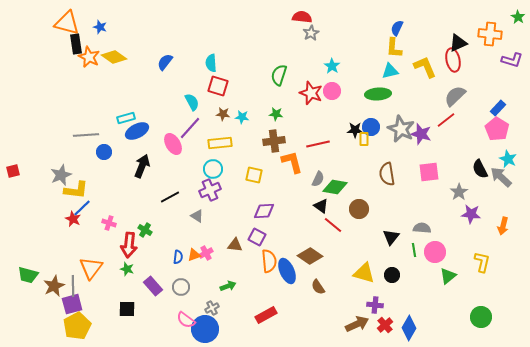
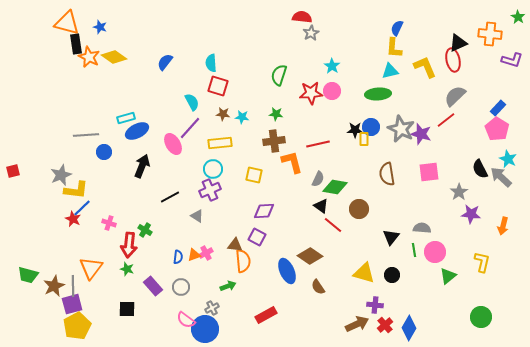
red star at (311, 93): rotated 25 degrees counterclockwise
orange semicircle at (269, 261): moved 26 px left
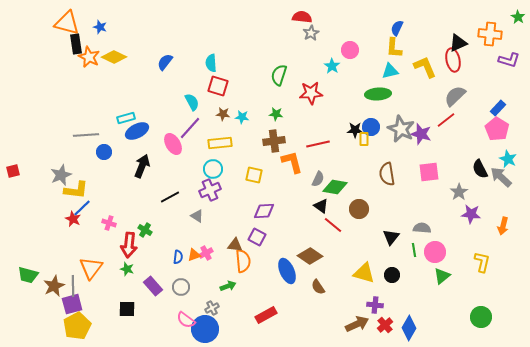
yellow diamond at (114, 57): rotated 10 degrees counterclockwise
purple L-shape at (512, 60): moved 3 px left
pink circle at (332, 91): moved 18 px right, 41 px up
green triangle at (448, 276): moved 6 px left
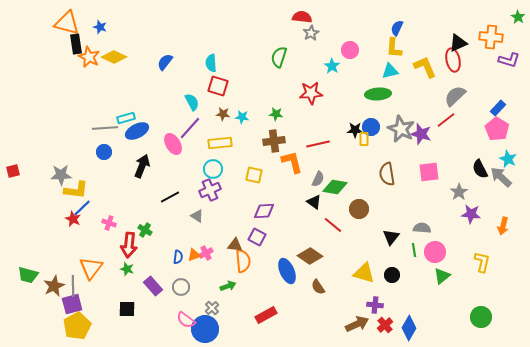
orange cross at (490, 34): moved 1 px right, 3 px down
green semicircle at (279, 75): moved 18 px up
gray line at (86, 135): moved 19 px right, 7 px up
gray star at (61, 175): rotated 20 degrees clockwise
black triangle at (321, 206): moved 7 px left, 4 px up
gray cross at (212, 308): rotated 16 degrees counterclockwise
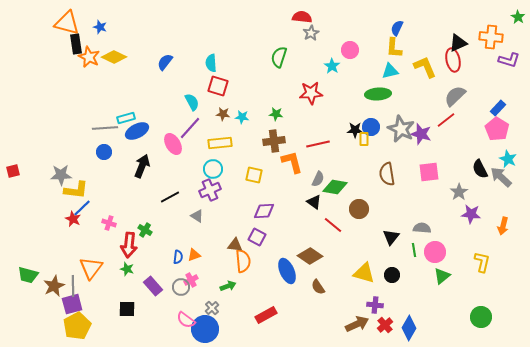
pink cross at (206, 253): moved 15 px left, 27 px down
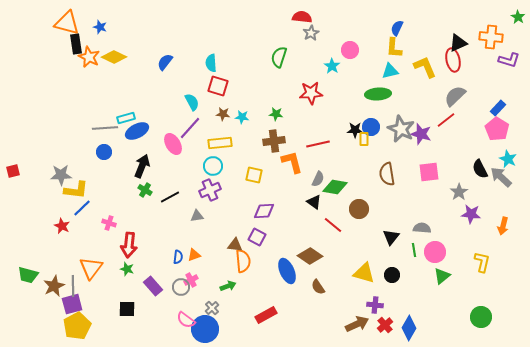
cyan circle at (213, 169): moved 3 px up
gray triangle at (197, 216): rotated 40 degrees counterclockwise
red star at (73, 219): moved 11 px left, 7 px down
green cross at (145, 230): moved 40 px up
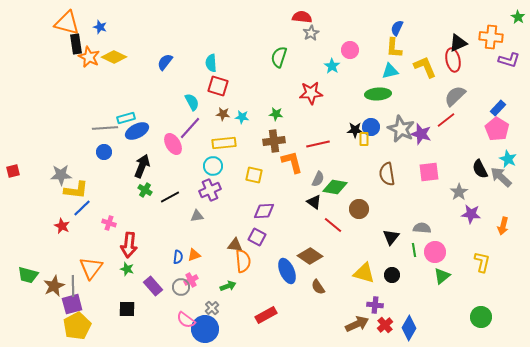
yellow rectangle at (220, 143): moved 4 px right
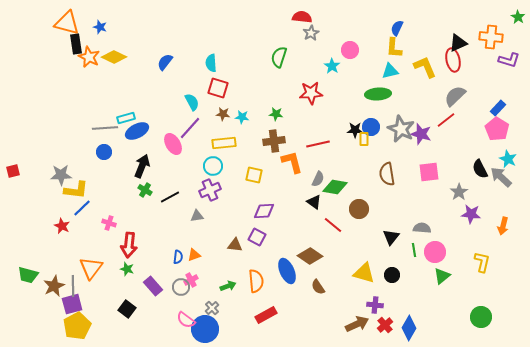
red square at (218, 86): moved 2 px down
orange semicircle at (243, 261): moved 13 px right, 20 px down
black square at (127, 309): rotated 36 degrees clockwise
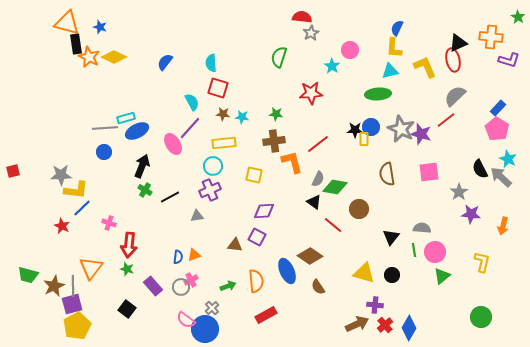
red line at (318, 144): rotated 25 degrees counterclockwise
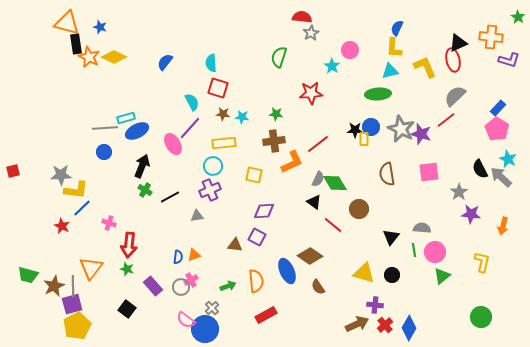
orange L-shape at (292, 162): rotated 80 degrees clockwise
green diamond at (335, 187): moved 4 px up; rotated 50 degrees clockwise
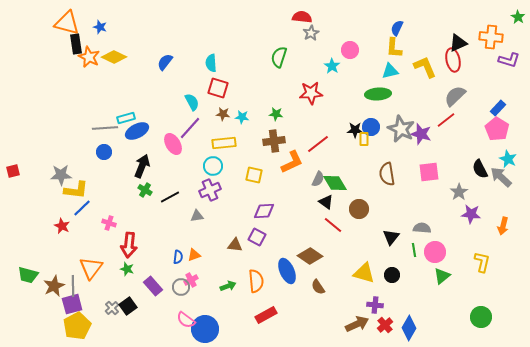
black triangle at (314, 202): moved 12 px right
gray cross at (212, 308): moved 100 px left
black square at (127, 309): moved 1 px right, 3 px up; rotated 18 degrees clockwise
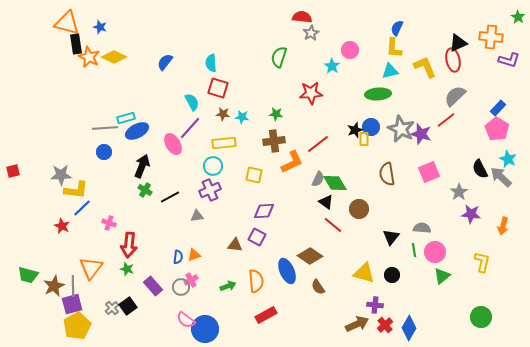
black star at (355, 130): rotated 21 degrees counterclockwise
pink square at (429, 172): rotated 15 degrees counterclockwise
